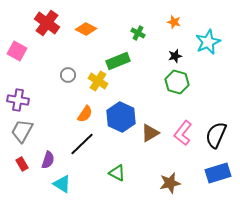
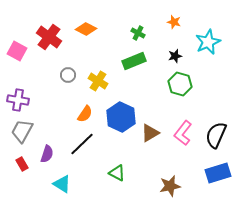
red cross: moved 2 px right, 14 px down
green rectangle: moved 16 px right
green hexagon: moved 3 px right, 2 px down
purple semicircle: moved 1 px left, 6 px up
brown star: moved 3 px down
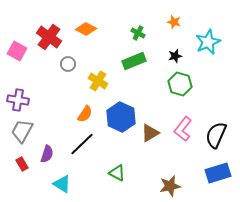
gray circle: moved 11 px up
pink L-shape: moved 4 px up
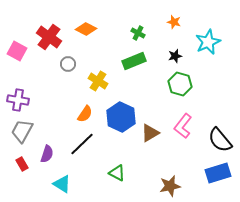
pink L-shape: moved 3 px up
black semicircle: moved 4 px right, 5 px down; rotated 64 degrees counterclockwise
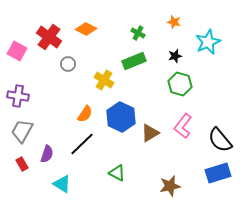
yellow cross: moved 6 px right, 1 px up
purple cross: moved 4 px up
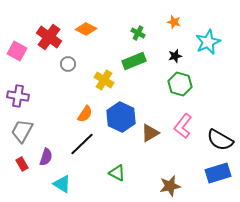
black semicircle: rotated 20 degrees counterclockwise
purple semicircle: moved 1 px left, 3 px down
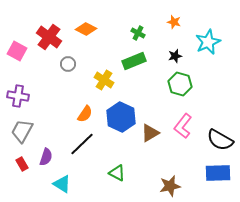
blue rectangle: rotated 15 degrees clockwise
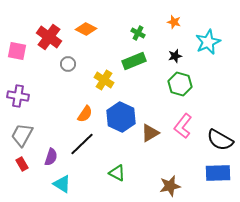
pink square: rotated 18 degrees counterclockwise
gray trapezoid: moved 4 px down
purple semicircle: moved 5 px right
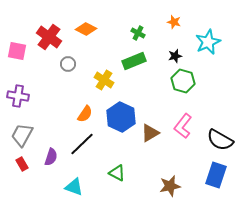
green hexagon: moved 3 px right, 3 px up
blue rectangle: moved 2 px left, 2 px down; rotated 70 degrees counterclockwise
cyan triangle: moved 12 px right, 3 px down; rotated 12 degrees counterclockwise
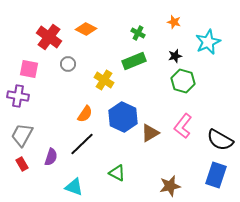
pink square: moved 12 px right, 18 px down
blue hexagon: moved 2 px right
